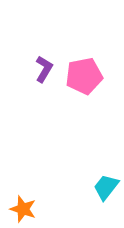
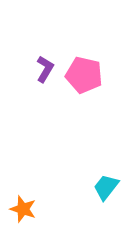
purple L-shape: moved 1 px right
pink pentagon: moved 1 px up; rotated 24 degrees clockwise
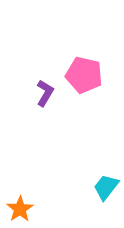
purple L-shape: moved 24 px down
orange star: moved 3 px left; rotated 20 degrees clockwise
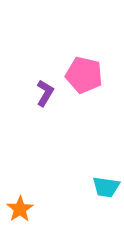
cyan trapezoid: rotated 120 degrees counterclockwise
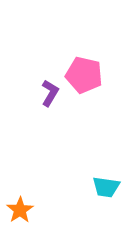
purple L-shape: moved 5 px right
orange star: moved 1 px down
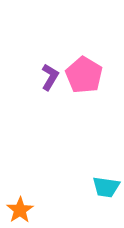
pink pentagon: rotated 18 degrees clockwise
purple L-shape: moved 16 px up
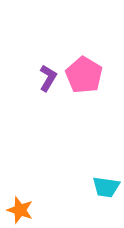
purple L-shape: moved 2 px left, 1 px down
orange star: rotated 20 degrees counterclockwise
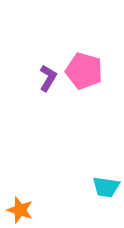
pink pentagon: moved 4 px up; rotated 15 degrees counterclockwise
